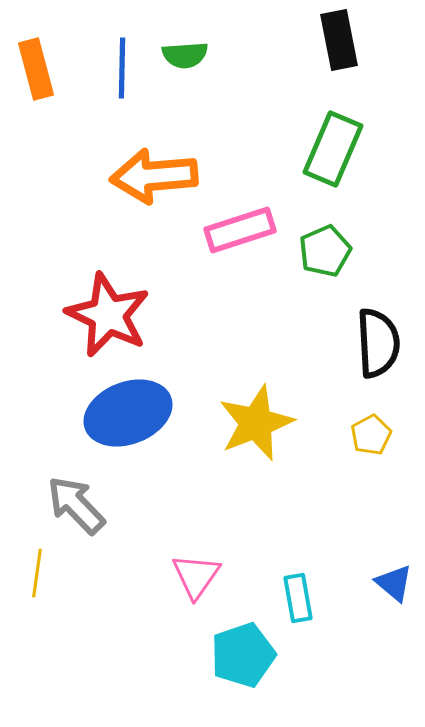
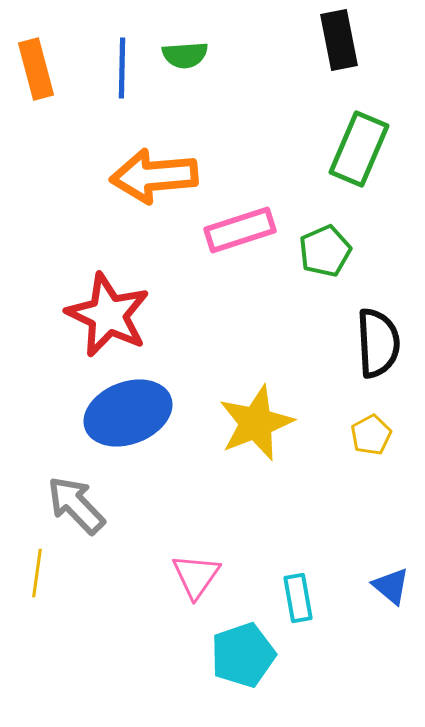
green rectangle: moved 26 px right
blue triangle: moved 3 px left, 3 px down
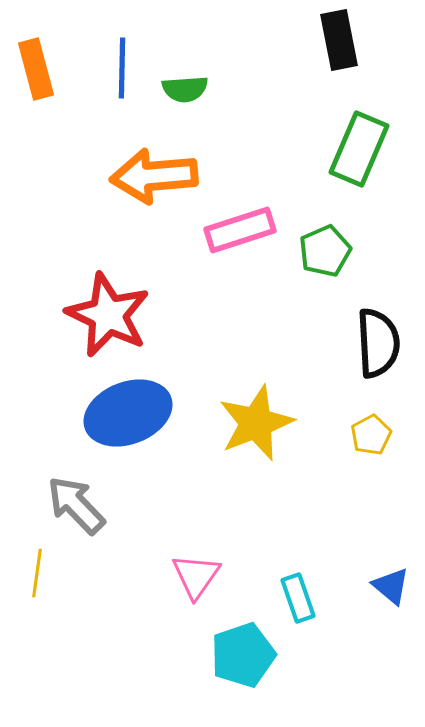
green semicircle: moved 34 px down
cyan rectangle: rotated 9 degrees counterclockwise
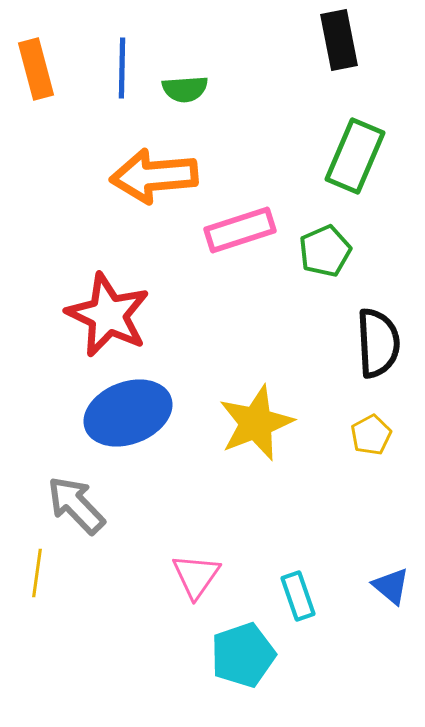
green rectangle: moved 4 px left, 7 px down
cyan rectangle: moved 2 px up
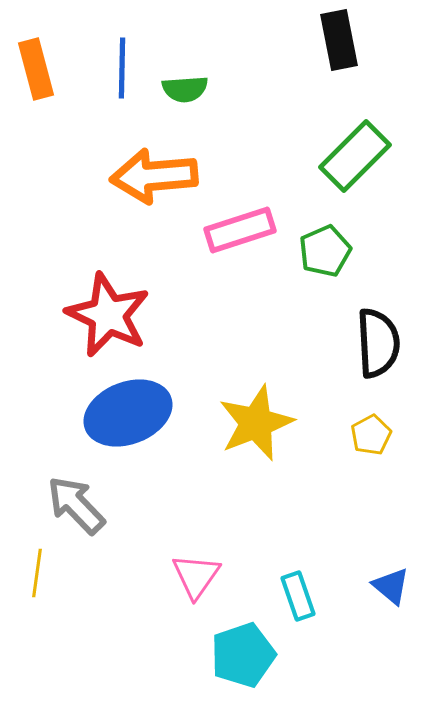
green rectangle: rotated 22 degrees clockwise
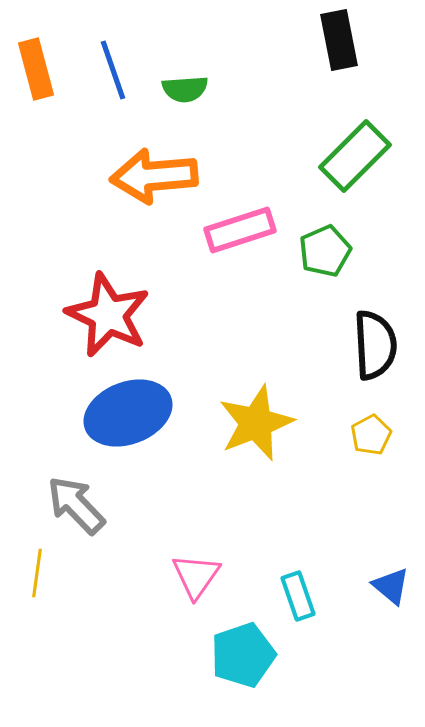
blue line: moved 9 px left, 2 px down; rotated 20 degrees counterclockwise
black semicircle: moved 3 px left, 2 px down
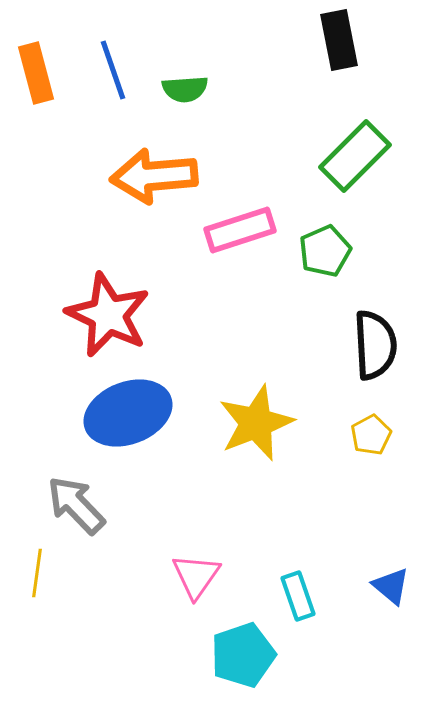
orange rectangle: moved 4 px down
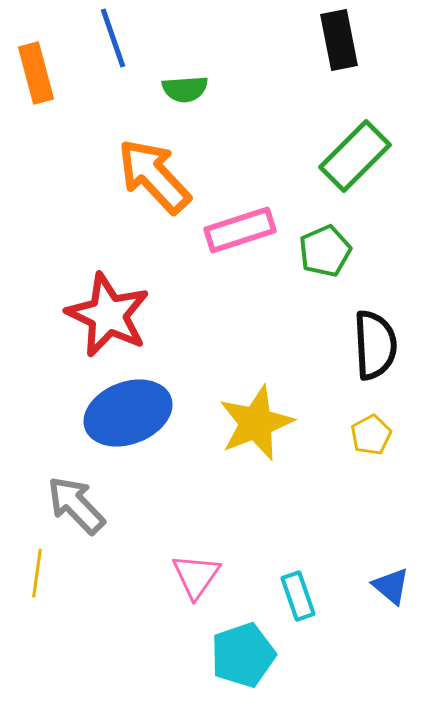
blue line: moved 32 px up
orange arrow: rotated 52 degrees clockwise
